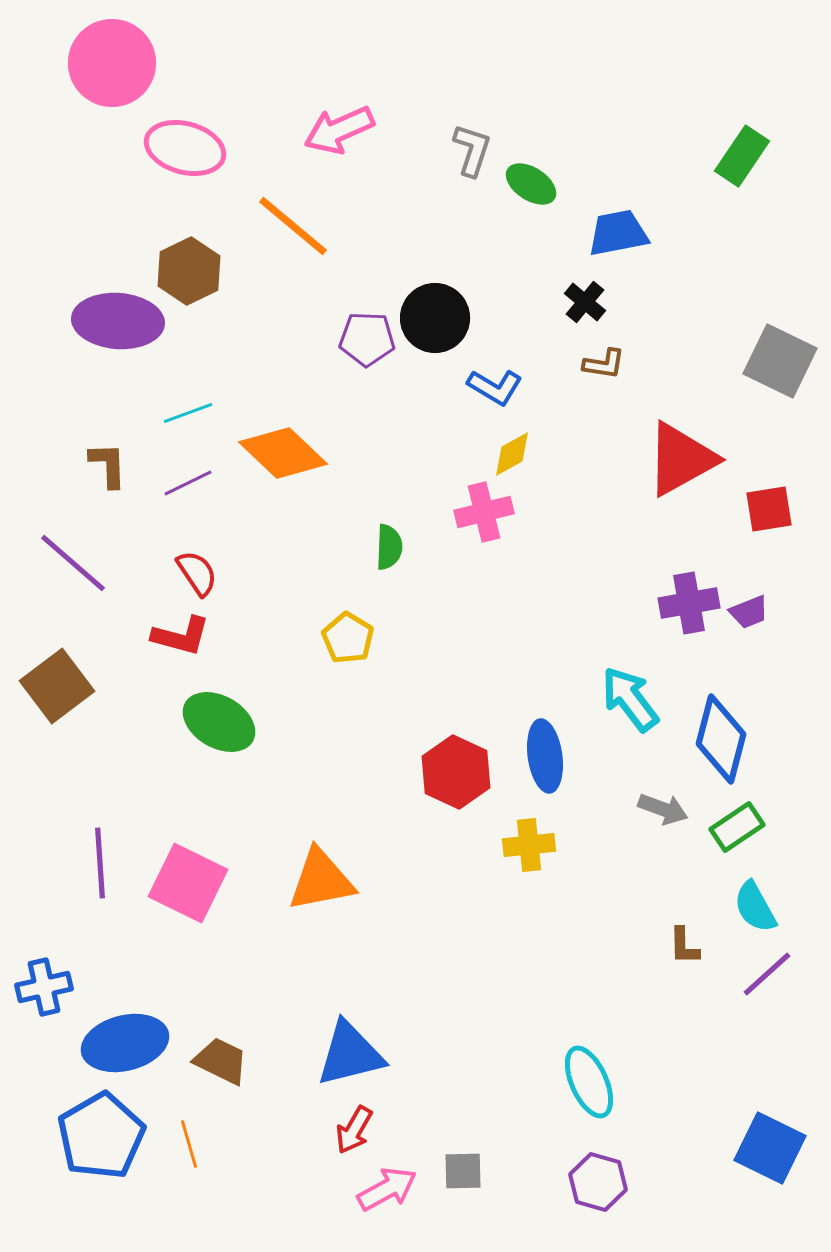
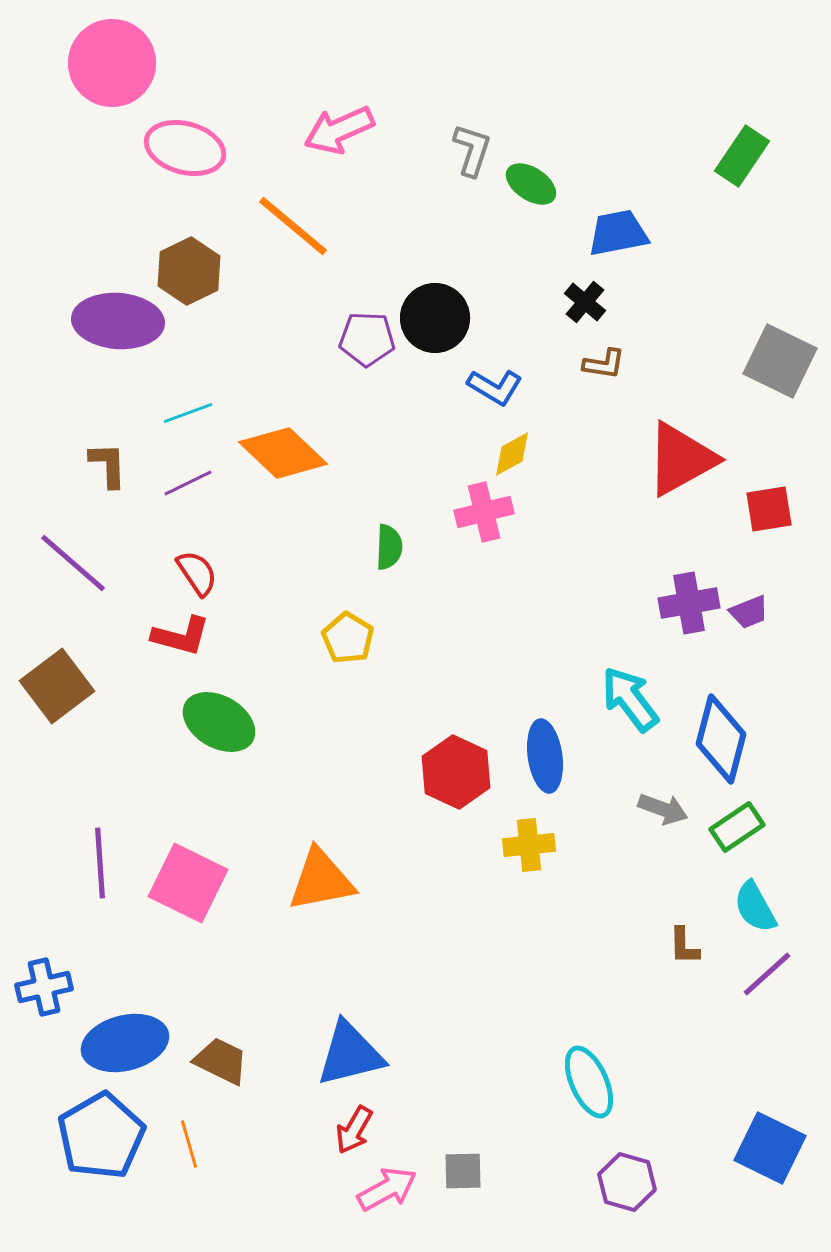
purple hexagon at (598, 1182): moved 29 px right
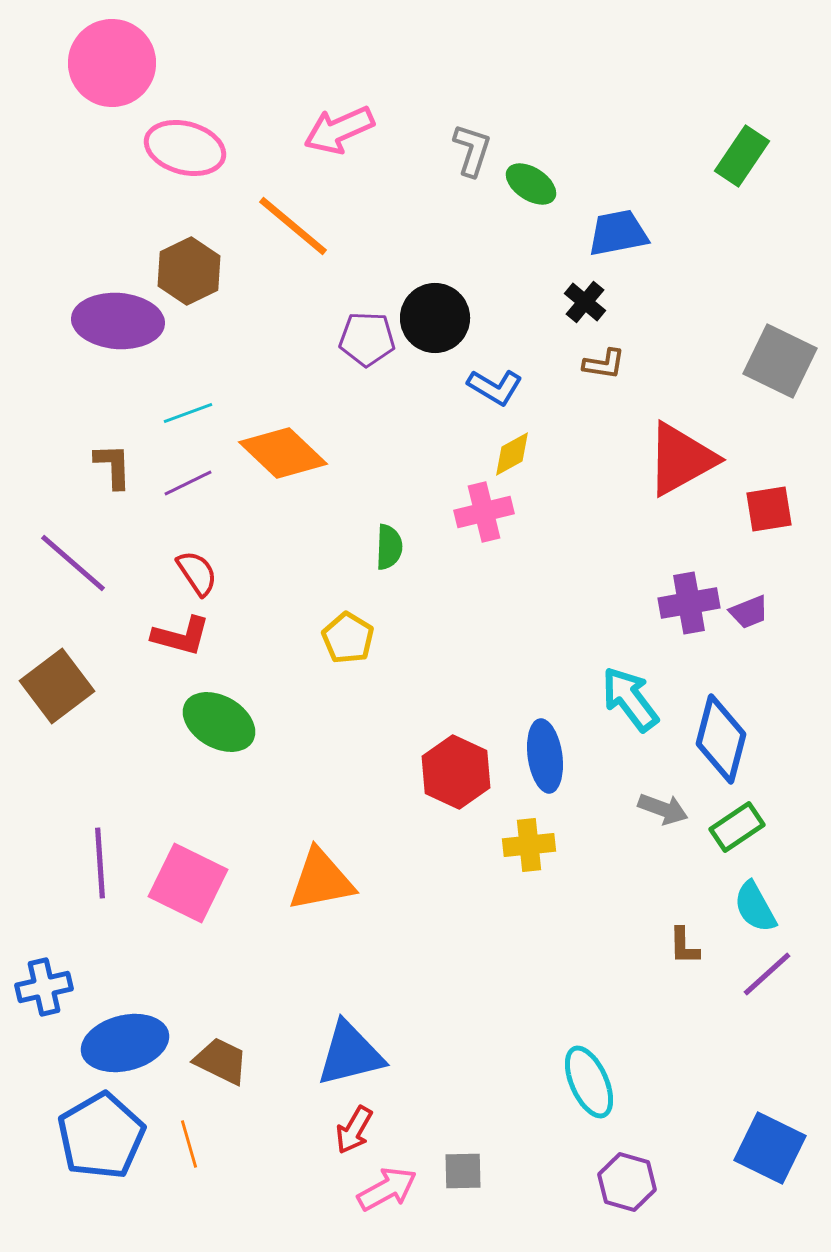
brown L-shape at (108, 465): moved 5 px right, 1 px down
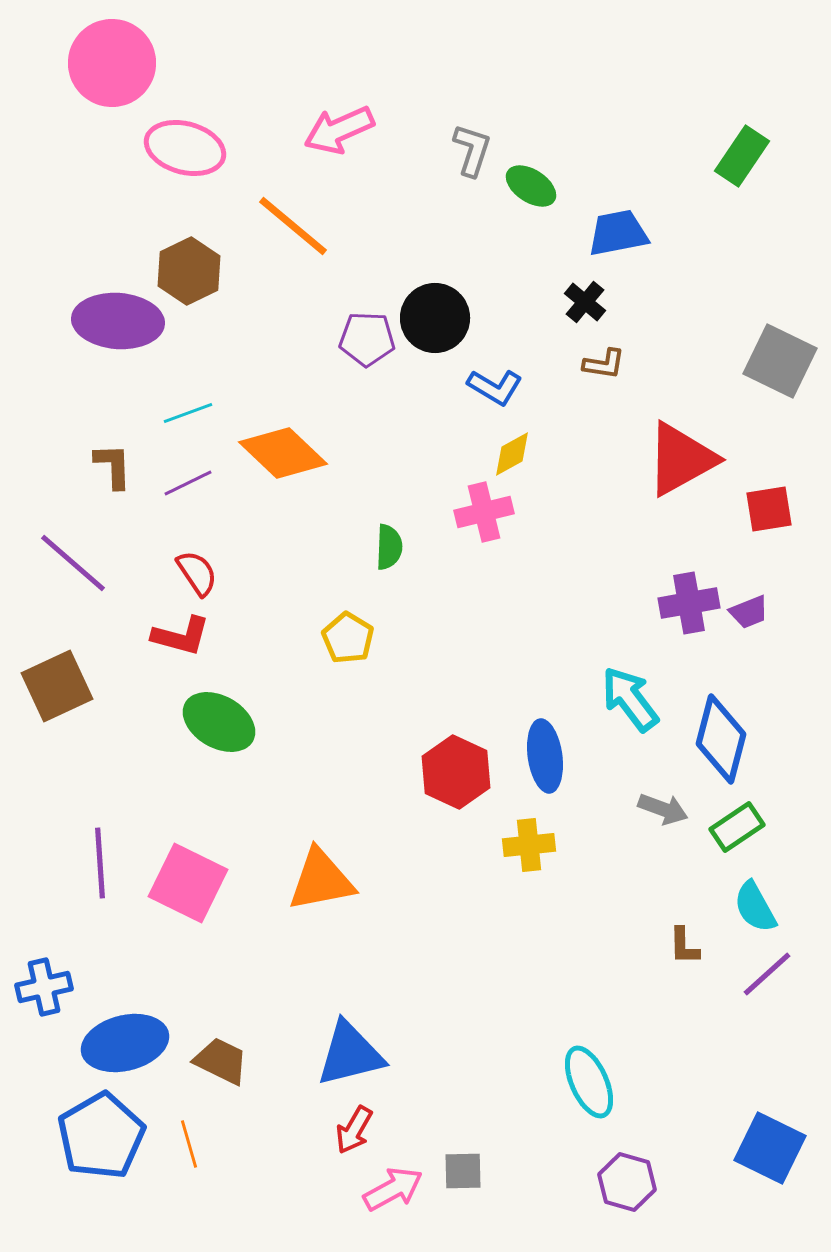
green ellipse at (531, 184): moved 2 px down
brown square at (57, 686): rotated 12 degrees clockwise
pink arrow at (387, 1189): moved 6 px right
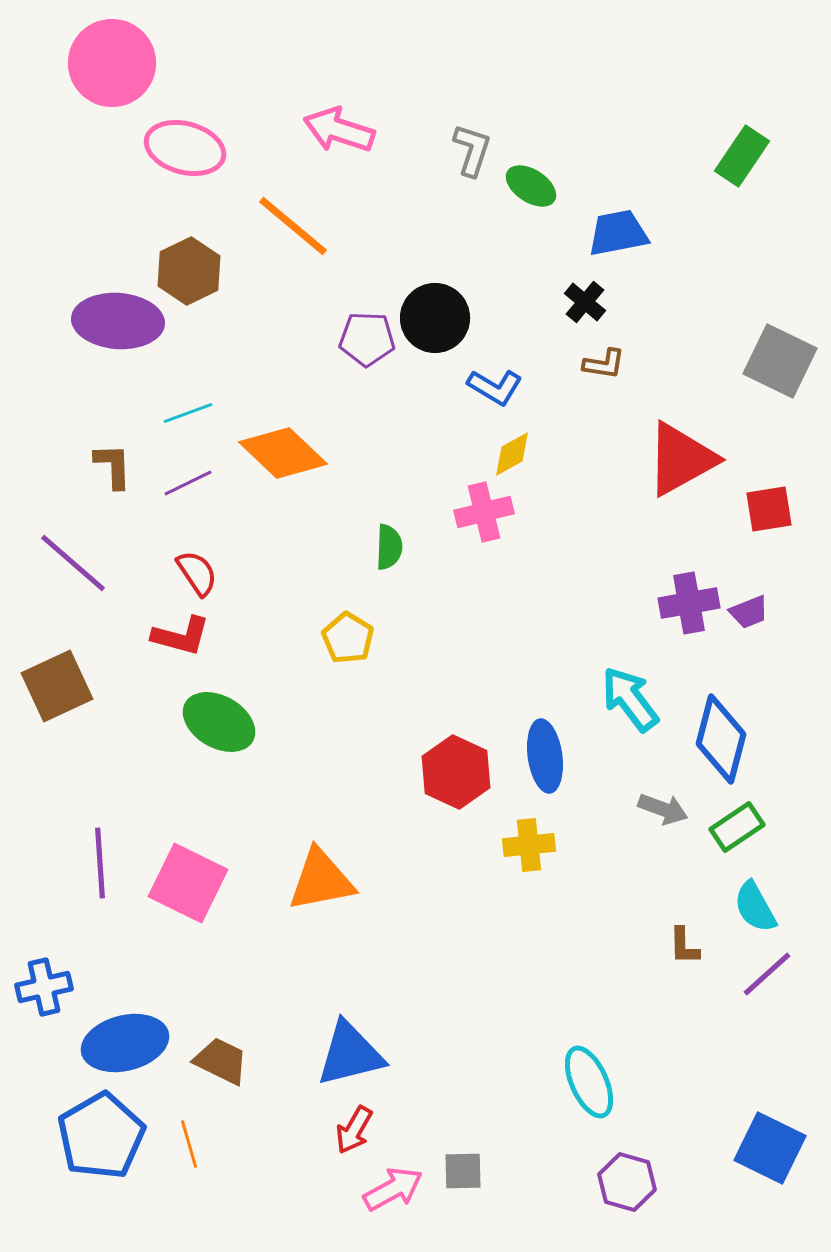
pink arrow at (339, 130): rotated 42 degrees clockwise
